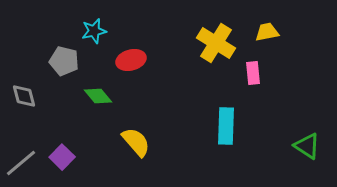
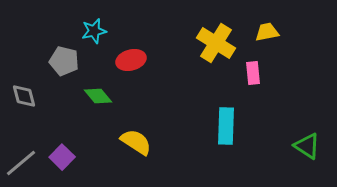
yellow semicircle: rotated 16 degrees counterclockwise
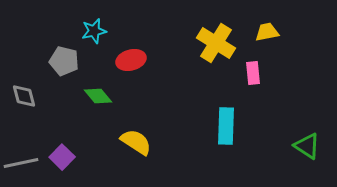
gray line: rotated 28 degrees clockwise
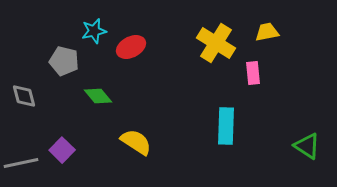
red ellipse: moved 13 px up; rotated 12 degrees counterclockwise
purple square: moved 7 px up
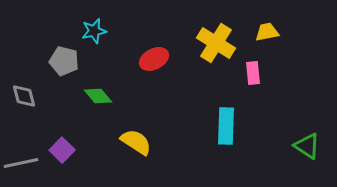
red ellipse: moved 23 px right, 12 px down
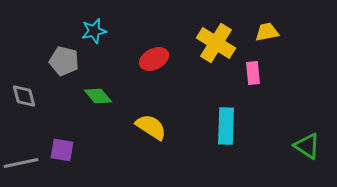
yellow semicircle: moved 15 px right, 15 px up
purple square: rotated 35 degrees counterclockwise
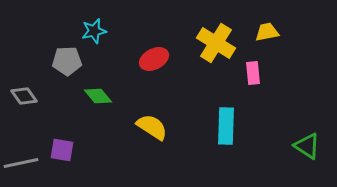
gray pentagon: moved 3 px right; rotated 16 degrees counterclockwise
gray diamond: rotated 20 degrees counterclockwise
yellow semicircle: moved 1 px right
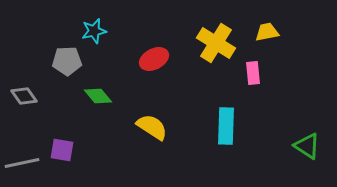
gray line: moved 1 px right
